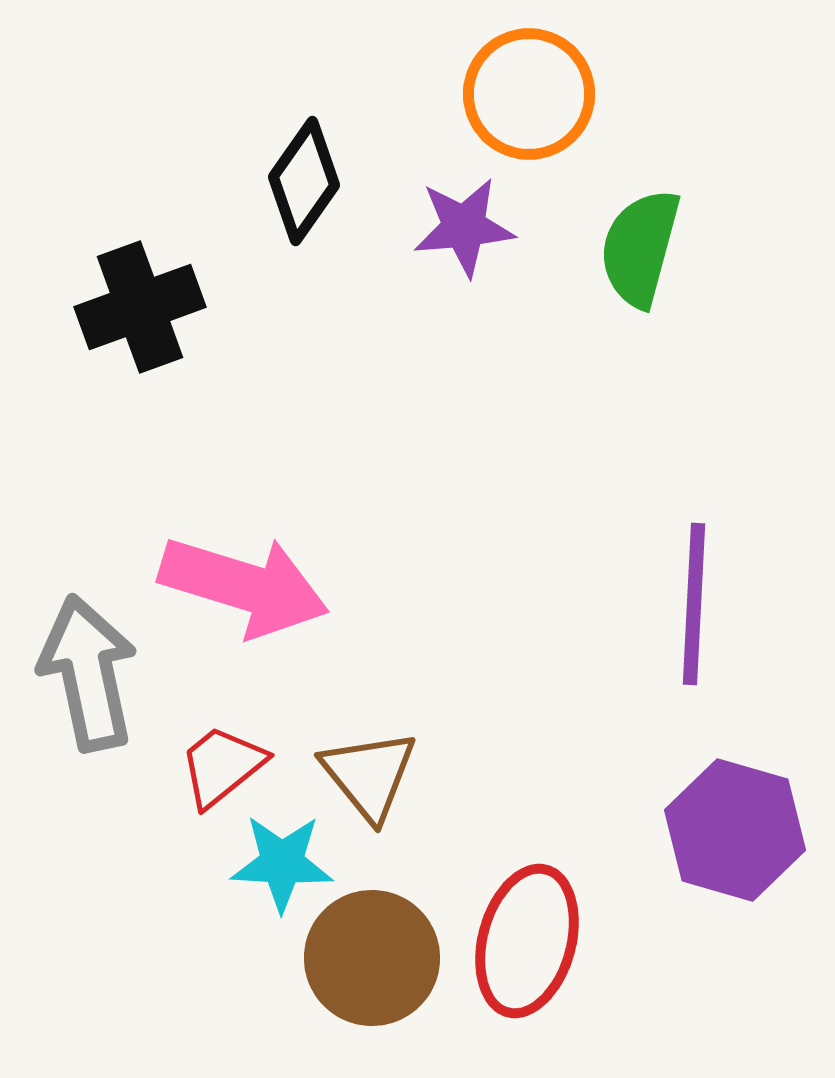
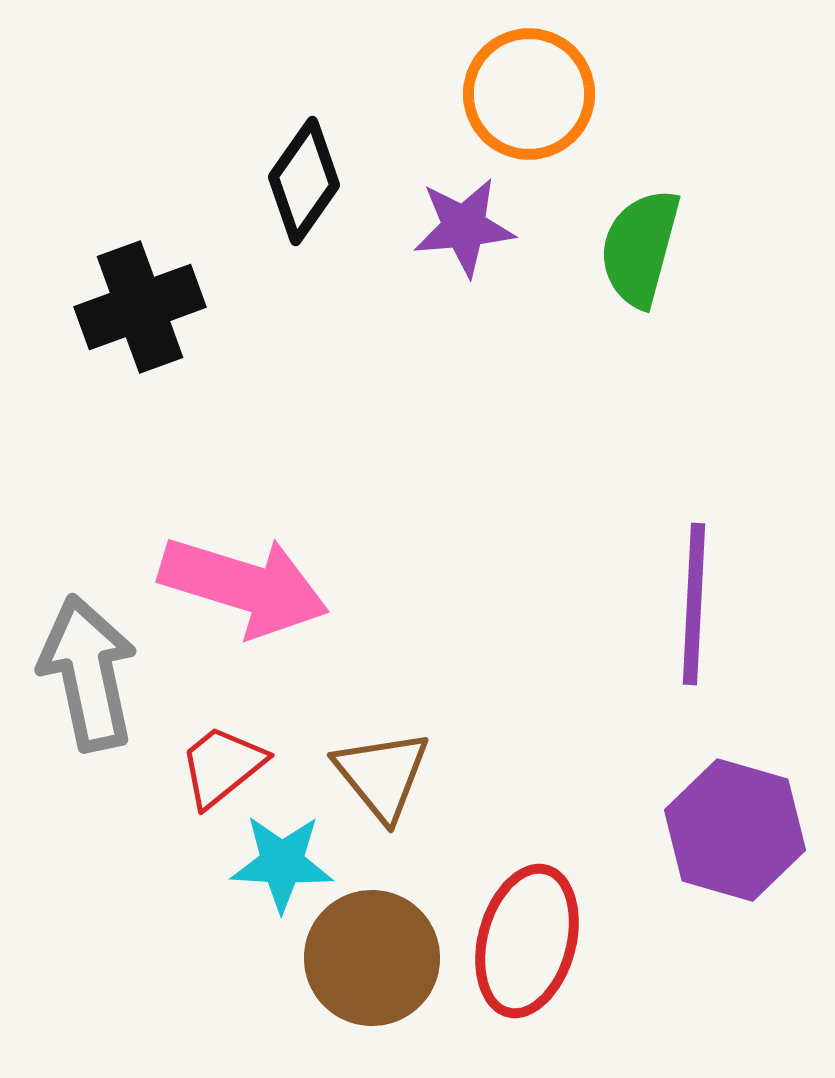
brown triangle: moved 13 px right
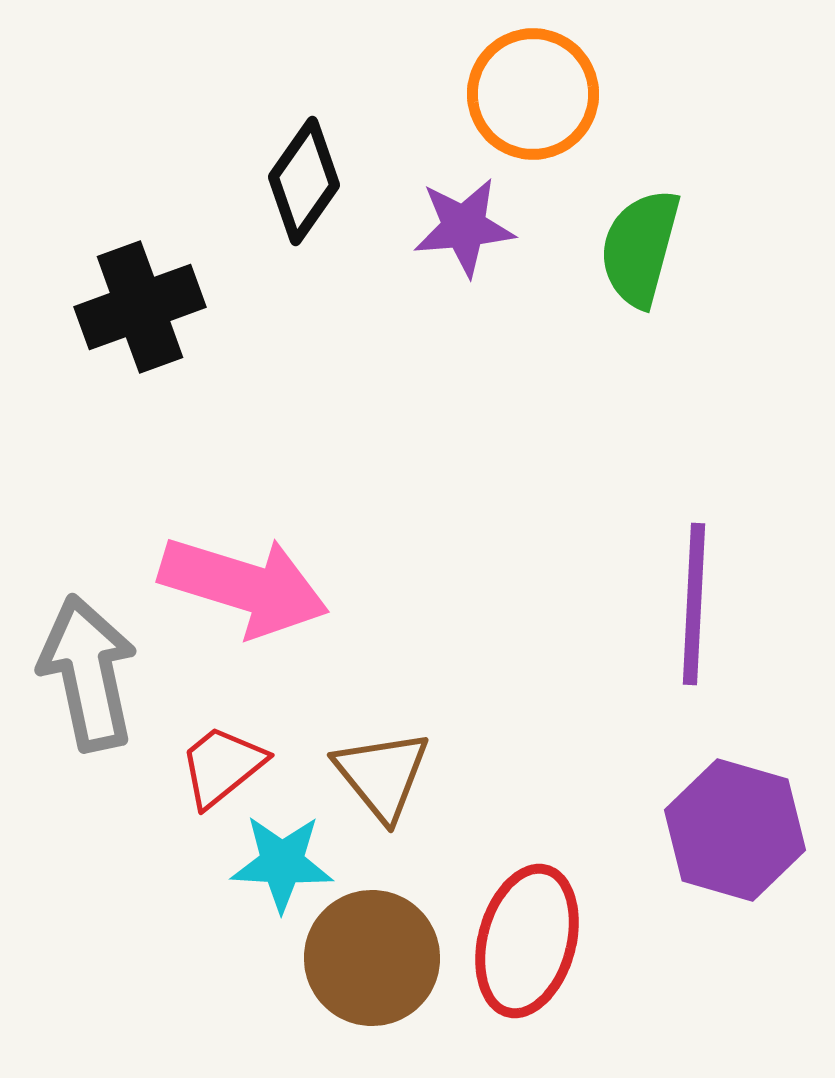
orange circle: moved 4 px right
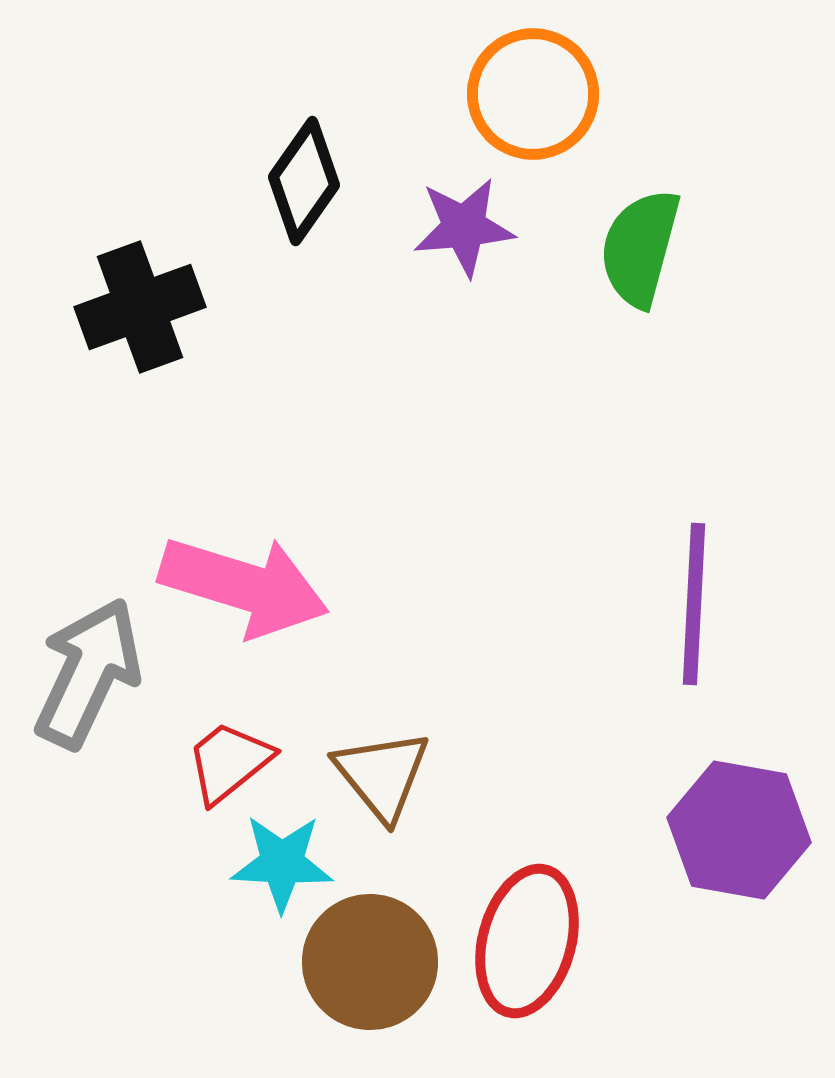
gray arrow: rotated 37 degrees clockwise
red trapezoid: moved 7 px right, 4 px up
purple hexagon: moved 4 px right; rotated 6 degrees counterclockwise
brown circle: moved 2 px left, 4 px down
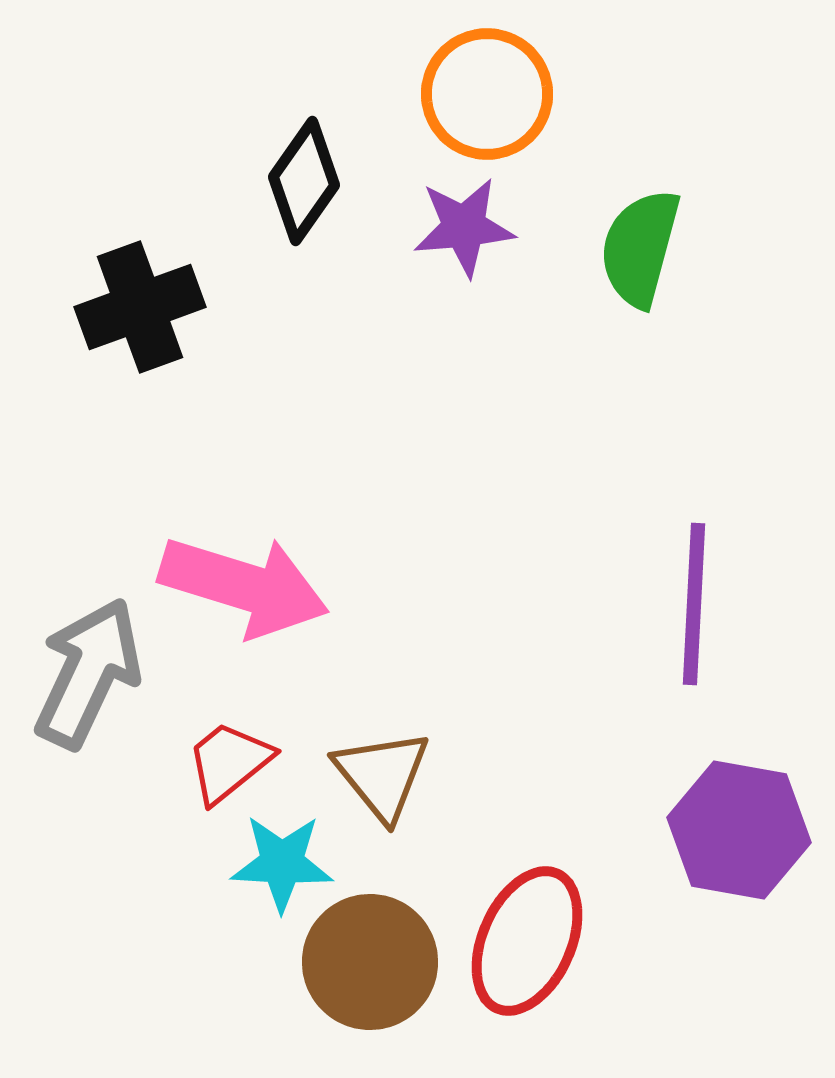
orange circle: moved 46 px left
red ellipse: rotated 9 degrees clockwise
